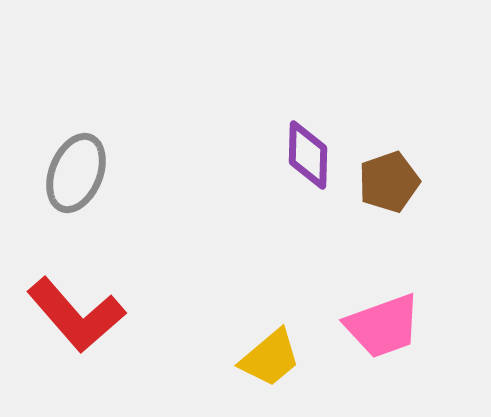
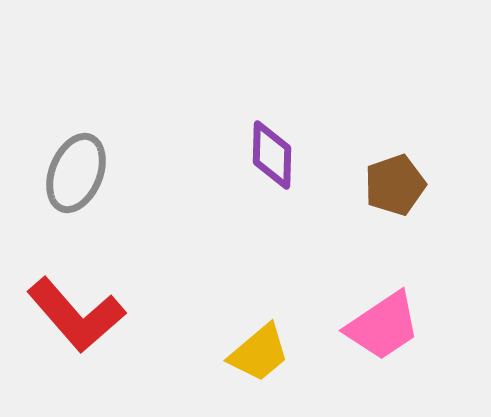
purple diamond: moved 36 px left
brown pentagon: moved 6 px right, 3 px down
pink trapezoid: rotated 14 degrees counterclockwise
yellow trapezoid: moved 11 px left, 5 px up
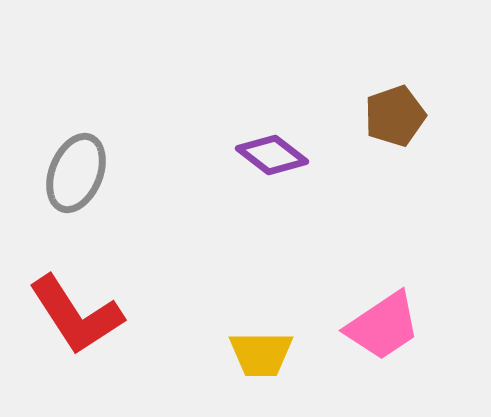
purple diamond: rotated 54 degrees counterclockwise
brown pentagon: moved 69 px up
red L-shape: rotated 8 degrees clockwise
yellow trapezoid: moved 2 px right, 1 px down; rotated 40 degrees clockwise
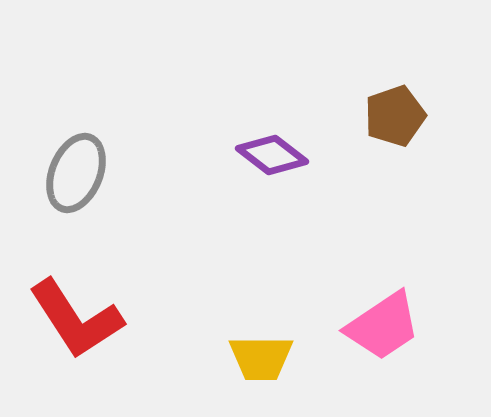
red L-shape: moved 4 px down
yellow trapezoid: moved 4 px down
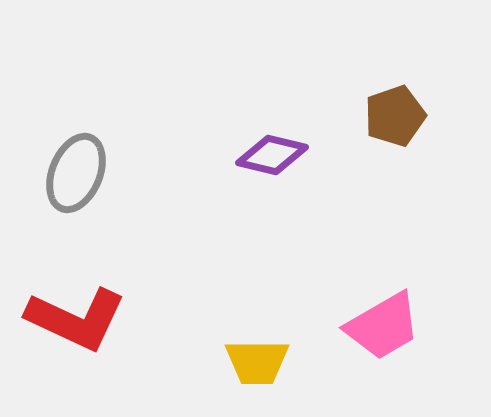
purple diamond: rotated 24 degrees counterclockwise
red L-shape: rotated 32 degrees counterclockwise
pink trapezoid: rotated 4 degrees clockwise
yellow trapezoid: moved 4 px left, 4 px down
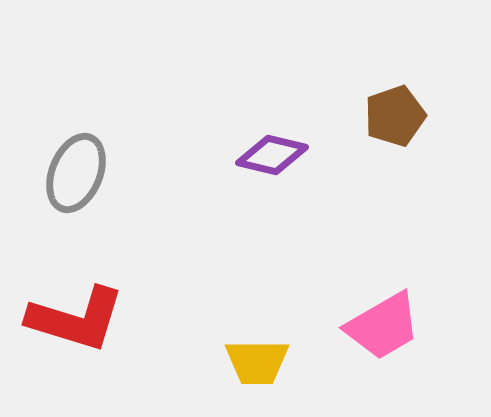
red L-shape: rotated 8 degrees counterclockwise
